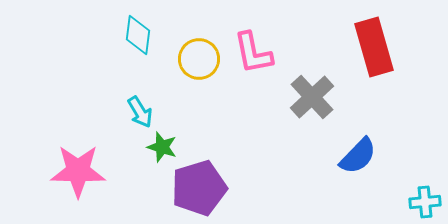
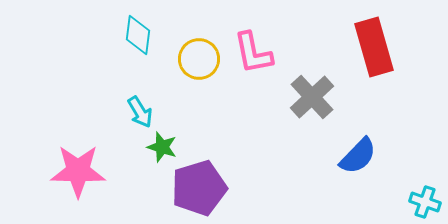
cyan cross: rotated 24 degrees clockwise
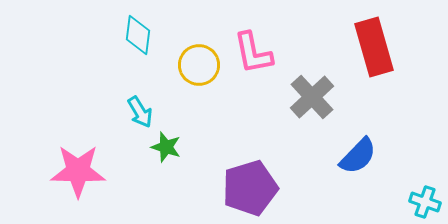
yellow circle: moved 6 px down
green star: moved 4 px right
purple pentagon: moved 51 px right
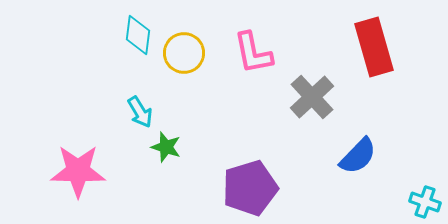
yellow circle: moved 15 px left, 12 px up
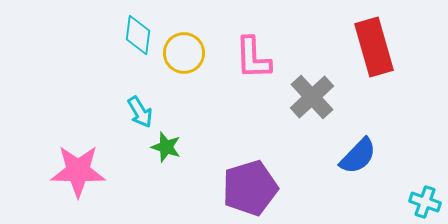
pink L-shape: moved 5 px down; rotated 9 degrees clockwise
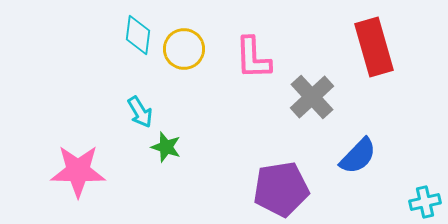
yellow circle: moved 4 px up
purple pentagon: moved 31 px right, 1 px down; rotated 8 degrees clockwise
cyan cross: rotated 32 degrees counterclockwise
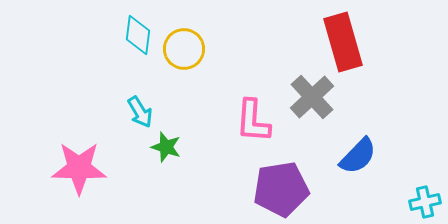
red rectangle: moved 31 px left, 5 px up
pink L-shape: moved 63 px down; rotated 6 degrees clockwise
pink star: moved 1 px right, 3 px up
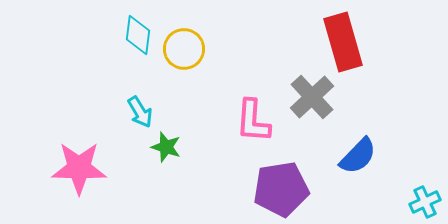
cyan cross: rotated 12 degrees counterclockwise
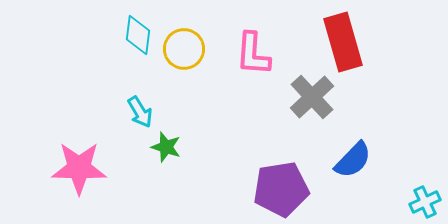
pink L-shape: moved 67 px up
blue semicircle: moved 5 px left, 4 px down
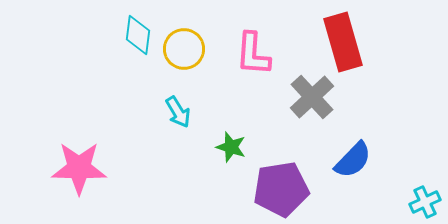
cyan arrow: moved 38 px right
green star: moved 65 px right
